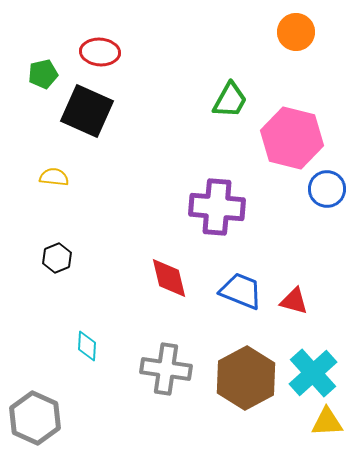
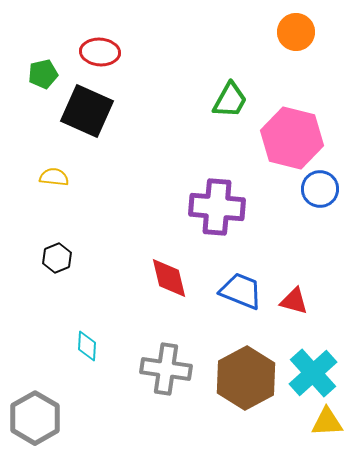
blue circle: moved 7 px left
gray hexagon: rotated 6 degrees clockwise
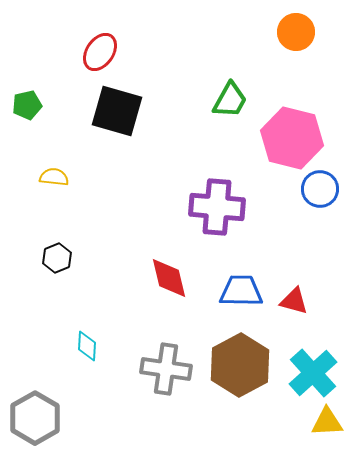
red ellipse: rotated 60 degrees counterclockwise
green pentagon: moved 16 px left, 31 px down
black square: moved 30 px right; rotated 8 degrees counterclockwise
blue trapezoid: rotated 21 degrees counterclockwise
brown hexagon: moved 6 px left, 13 px up
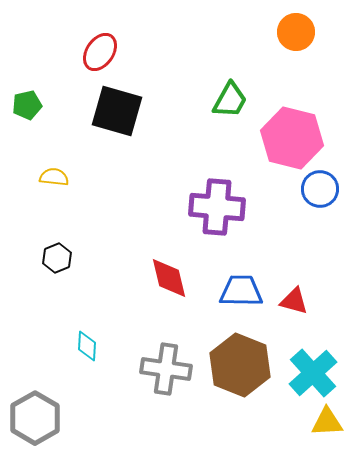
brown hexagon: rotated 10 degrees counterclockwise
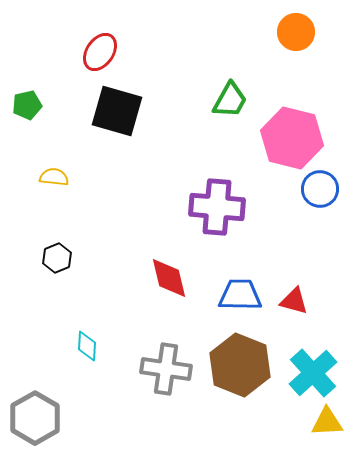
blue trapezoid: moved 1 px left, 4 px down
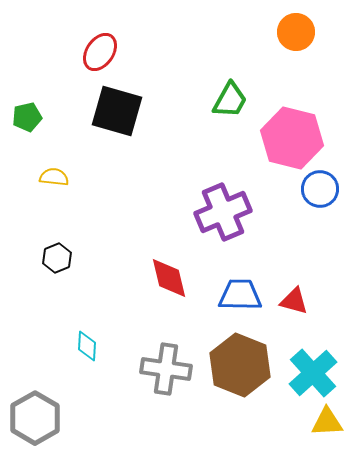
green pentagon: moved 12 px down
purple cross: moved 6 px right, 5 px down; rotated 28 degrees counterclockwise
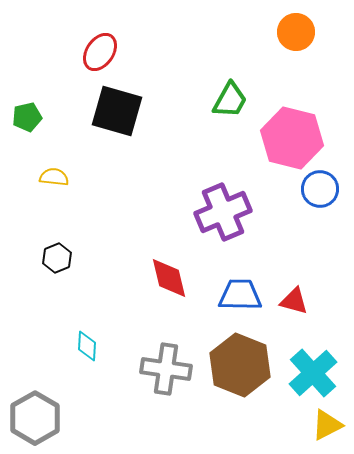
yellow triangle: moved 3 px down; rotated 24 degrees counterclockwise
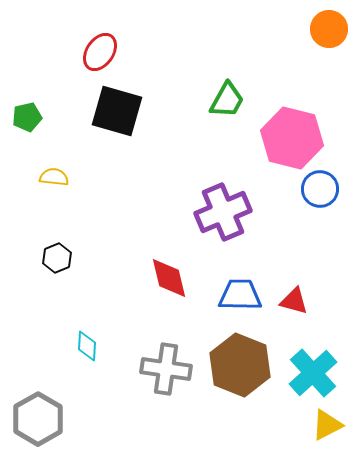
orange circle: moved 33 px right, 3 px up
green trapezoid: moved 3 px left
gray hexagon: moved 3 px right, 1 px down
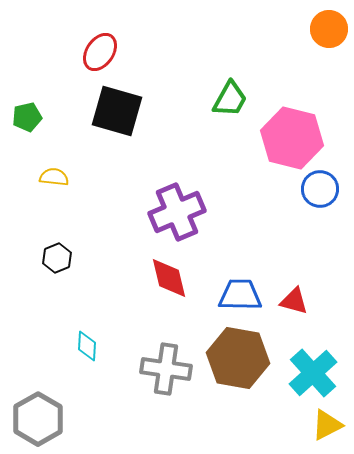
green trapezoid: moved 3 px right, 1 px up
purple cross: moved 46 px left
brown hexagon: moved 2 px left, 7 px up; rotated 12 degrees counterclockwise
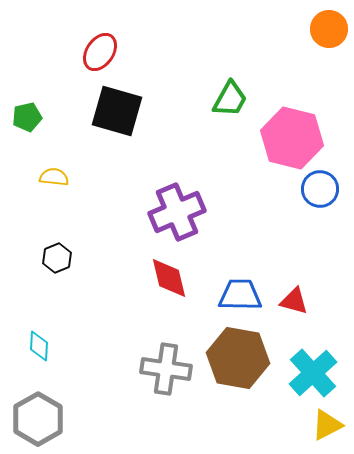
cyan diamond: moved 48 px left
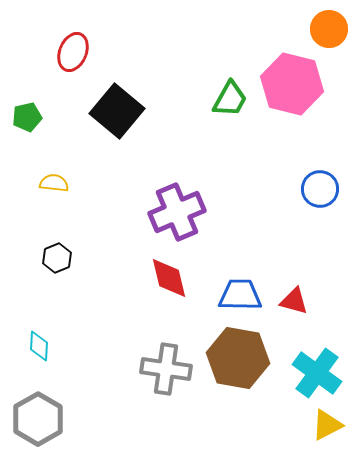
red ellipse: moved 27 px left; rotated 12 degrees counterclockwise
black square: rotated 24 degrees clockwise
pink hexagon: moved 54 px up
yellow semicircle: moved 6 px down
cyan cross: moved 4 px right; rotated 12 degrees counterclockwise
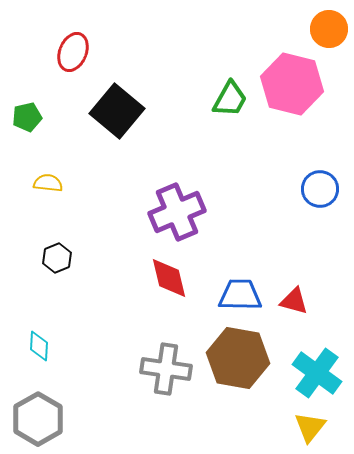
yellow semicircle: moved 6 px left
yellow triangle: moved 17 px left, 2 px down; rotated 24 degrees counterclockwise
